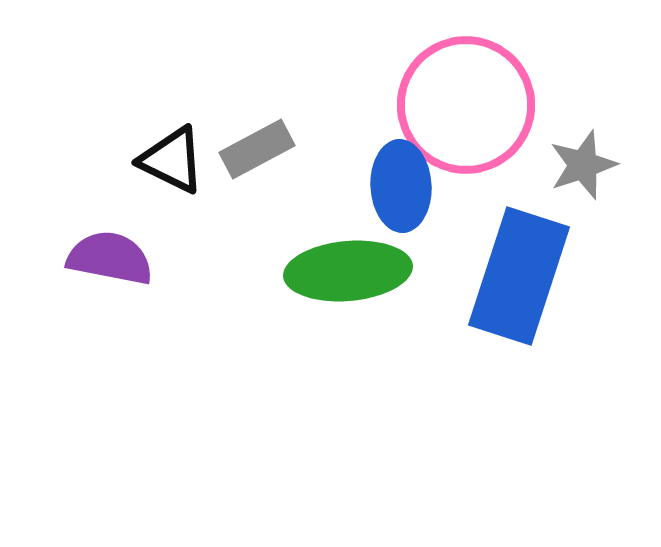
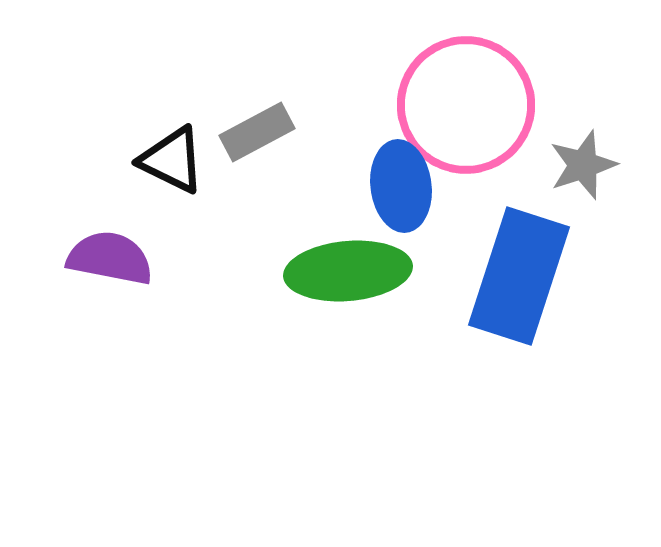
gray rectangle: moved 17 px up
blue ellipse: rotated 4 degrees counterclockwise
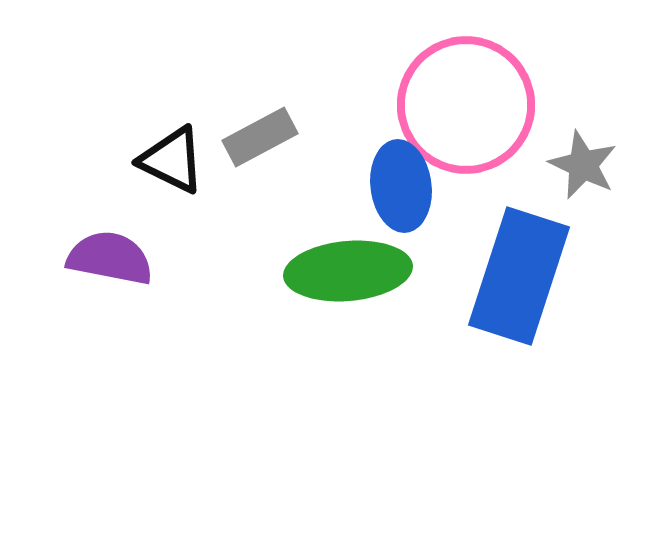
gray rectangle: moved 3 px right, 5 px down
gray star: rotated 28 degrees counterclockwise
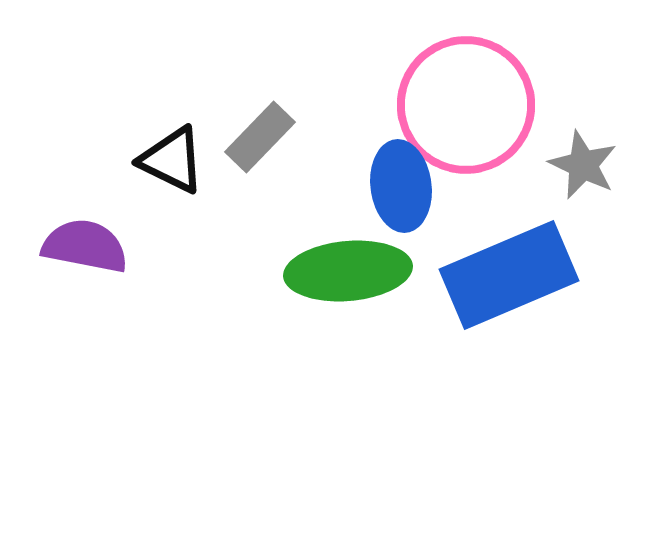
gray rectangle: rotated 18 degrees counterclockwise
purple semicircle: moved 25 px left, 12 px up
blue rectangle: moved 10 px left, 1 px up; rotated 49 degrees clockwise
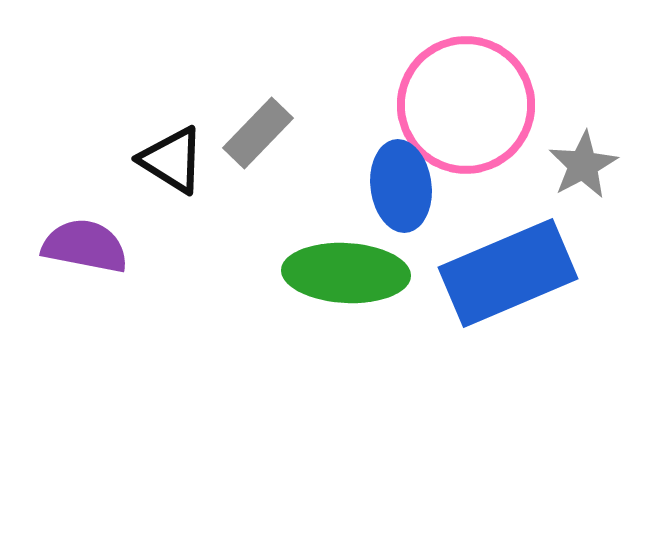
gray rectangle: moved 2 px left, 4 px up
black triangle: rotated 6 degrees clockwise
gray star: rotated 18 degrees clockwise
green ellipse: moved 2 px left, 2 px down; rotated 8 degrees clockwise
blue rectangle: moved 1 px left, 2 px up
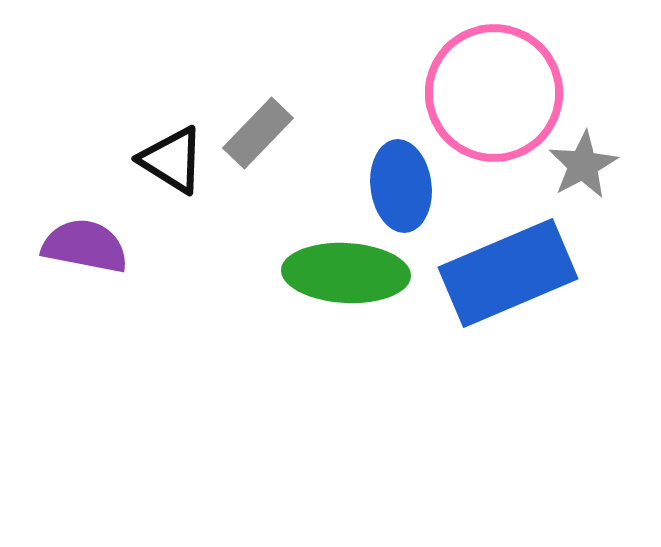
pink circle: moved 28 px right, 12 px up
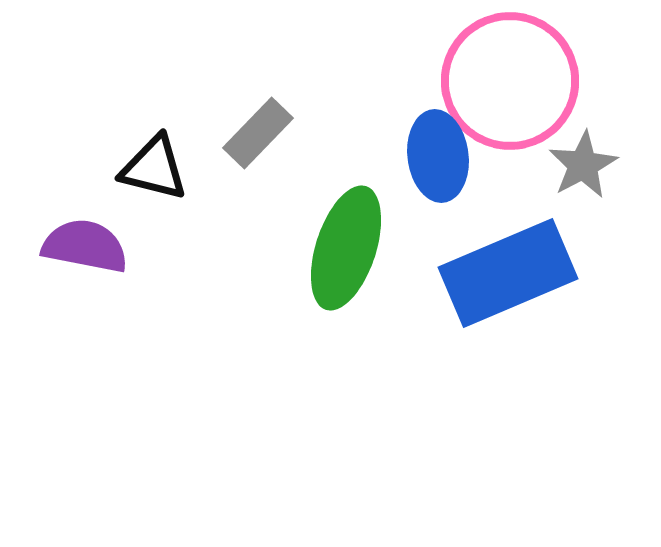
pink circle: moved 16 px right, 12 px up
black triangle: moved 18 px left, 8 px down; rotated 18 degrees counterclockwise
blue ellipse: moved 37 px right, 30 px up
green ellipse: moved 25 px up; rotated 75 degrees counterclockwise
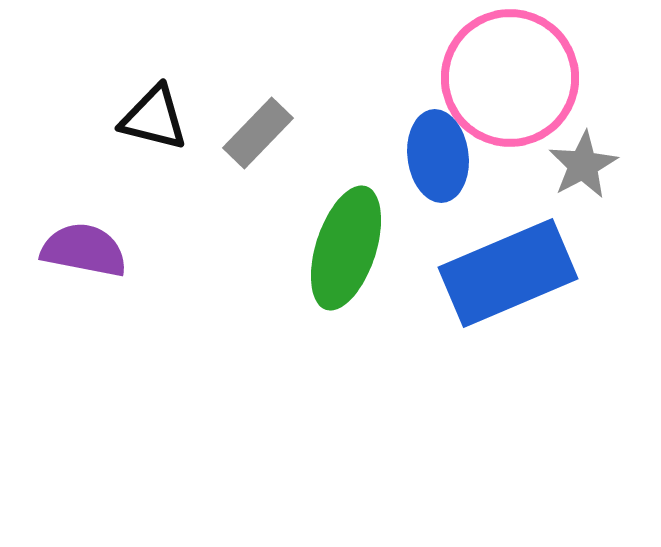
pink circle: moved 3 px up
black triangle: moved 50 px up
purple semicircle: moved 1 px left, 4 px down
